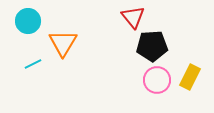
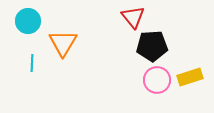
cyan line: moved 1 px left, 1 px up; rotated 60 degrees counterclockwise
yellow rectangle: rotated 45 degrees clockwise
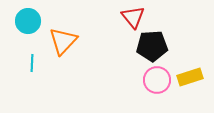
orange triangle: moved 2 px up; rotated 12 degrees clockwise
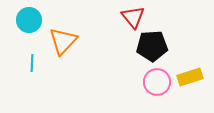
cyan circle: moved 1 px right, 1 px up
pink circle: moved 2 px down
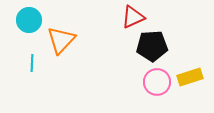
red triangle: rotated 45 degrees clockwise
orange triangle: moved 2 px left, 1 px up
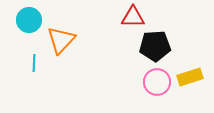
red triangle: rotated 25 degrees clockwise
black pentagon: moved 3 px right
cyan line: moved 2 px right
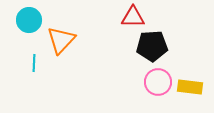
black pentagon: moved 3 px left
yellow rectangle: moved 10 px down; rotated 25 degrees clockwise
pink circle: moved 1 px right
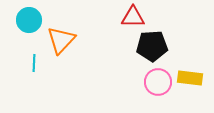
yellow rectangle: moved 9 px up
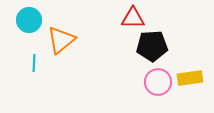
red triangle: moved 1 px down
orange triangle: rotated 8 degrees clockwise
yellow rectangle: rotated 15 degrees counterclockwise
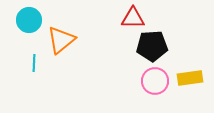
pink circle: moved 3 px left, 1 px up
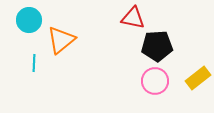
red triangle: rotated 10 degrees clockwise
black pentagon: moved 5 px right
yellow rectangle: moved 8 px right; rotated 30 degrees counterclockwise
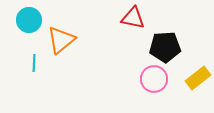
black pentagon: moved 8 px right, 1 px down
pink circle: moved 1 px left, 2 px up
